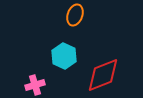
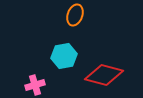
cyan hexagon: rotated 25 degrees clockwise
red diamond: moved 1 px right; rotated 36 degrees clockwise
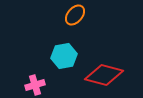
orange ellipse: rotated 20 degrees clockwise
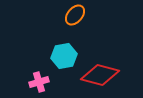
red diamond: moved 4 px left
pink cross: moved 4 px right, 3 px up
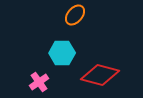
cyan hexagon: moved 2 px left, 3 px up; rotated 10 degrees clockwise
pink cross: rotated 18 degrees counterclockwise
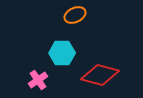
orange ellipse: rotated 25 degrees clockwise
pink cross: moved 1 px left, 2 px up
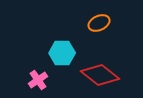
orange ellipse: moved 24 px right, 8 px down
red diamond: rotated 24 degrees clockwise
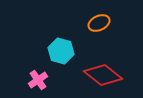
cyan hexagon: moved 1 px left, 2 px up; rotated 15 degrees clockwise
red diamond: moved 3 px right
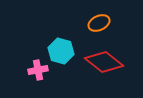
red diamond: moved 1 px right, 13 px up
pink cross: moved 10 px up; rotated 24 degrees clockwise
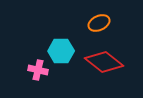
cyan hexagon: rotated 15 degrees counterclockwise
pink cross: rotated 24 degrees clockwise
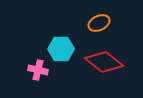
cyan hexagon: moved 2 px up
